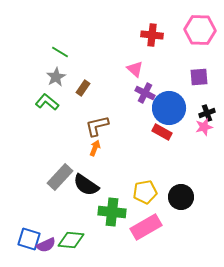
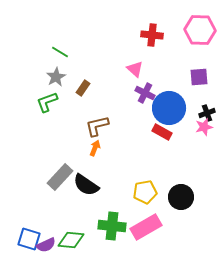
green L-shape: rotated 60 degrees counterclockwise
green cross: moved 14 px down
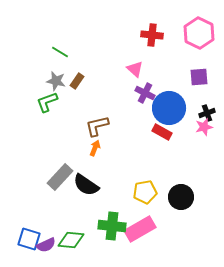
pink hexagon: moved 1 px left, 3 px down; rotated 24 degrees clockwise
gray star: moved 4 px down; rotated 30 degrees counterclockwise
brown rectangle: moved 6 px left, 7 px up
pink rectangle: moved 6 px left, 2 px down
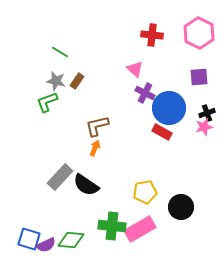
black circle: moved 10 px down
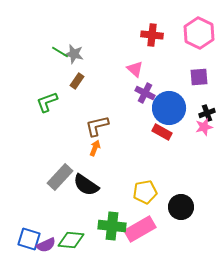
gray star: moved 18 px right, 27 px up
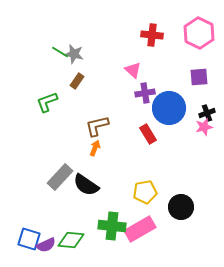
pink triangle: moved 2 px left, 1 px down
purple cross: rotated 36 degrees counterclockwise
red rectangle: moved 14 px left, 2 px down; rotated 30 degrees clockwise
